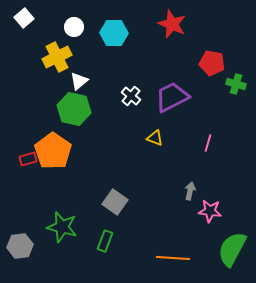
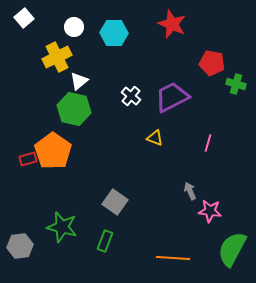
gray arrow: rotated 36 degrees counterclockwise
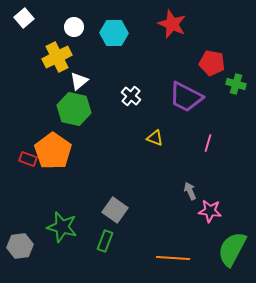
purple trapezoid: moved 14 px right; rotated 126 degrees counterclockwise
red rectangle: rotated 36 degrees clockwise
gray square: moved 8 px down
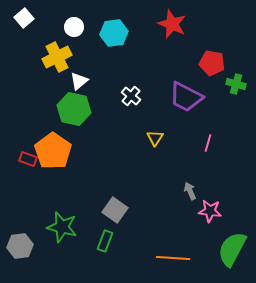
cyan hexagon: rotated 8 degrees counterclockwise
yellow triangle: rotated 42 degrees clockwise
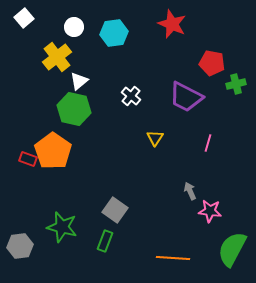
yellow cross: rotated 12 degrees counterclockwise
green cross: rotated 30 degrees counterclockwise
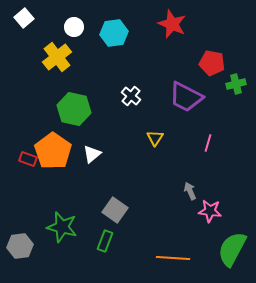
white triangle: moved 13 px right, 73 px down
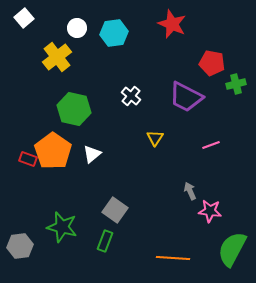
white circle: moved 3 px right, 1 px down
pink line: moved 3 px right, 2 px down; rotated 54 degrees clockwise
